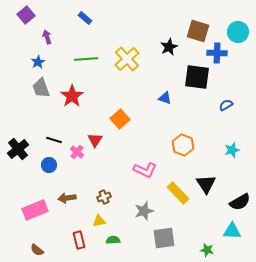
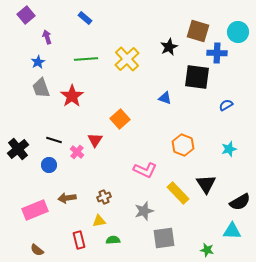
cyan star: moved 3 px left, 1 px up
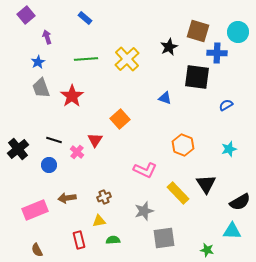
brown semicircle: rotated 24 degrees clockwise
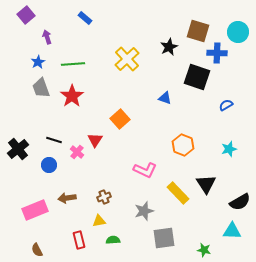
green line: moved 13 px left, 5 px down
black square: rotated 12 degrees clockwise
green star: moved 3 px left
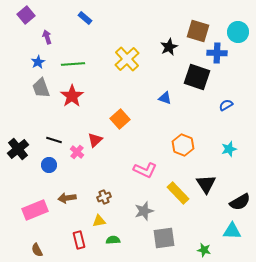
red triangle: rotated 14 degrees clockwise
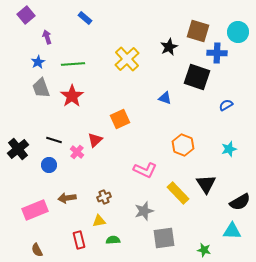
orange square: rotated 18 degrees clockwise
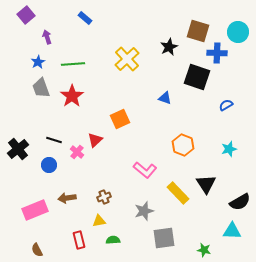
pink L-shape: rotated 15 degrees clockwise
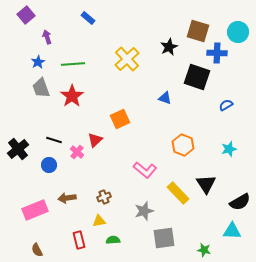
blue rectangle: moved 3 px right
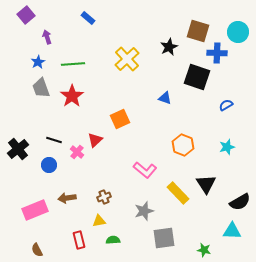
cyan star: moved 2 px left, 2 px up
